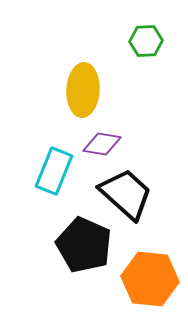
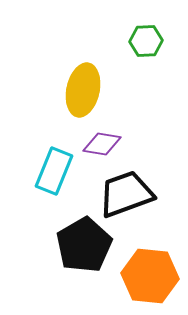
yellow ellipse: rotated 9 degrees clockwise
black trapezoid: rotated 62 degrees counterclockwise
black pentagon: rotated 18 degrees clockwise
orange hexagon: moved 3 px up
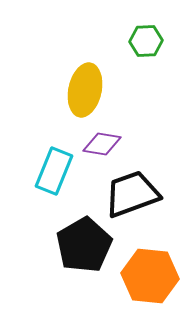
yellow ellipse: moved 2 px right
black trapezoid: moved 6 px right
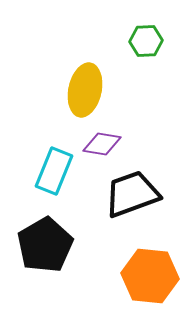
black pentagon: moved 39 px left
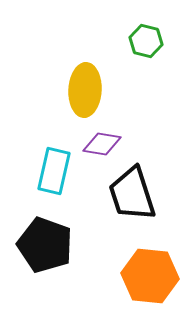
green hexagon: rotated 16 degrees clockwise
yellow ellipse: rotated 9 degrees counterclockwise
cyan rectangle: rotated 9 degrees counterclockwise
black trapezoid: rotated 88 degrees counterclockwise
black pentagon: rotated 22 degrees counterclockwise
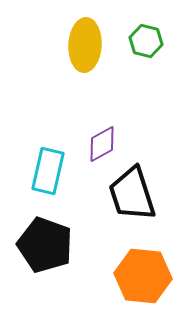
yellow ellipse: moved 45 px up
purple diamond: rotated 39 degrees counterclockwise
cyan rectangle: moved 6 px left
orange hexagon: moved 7 px left
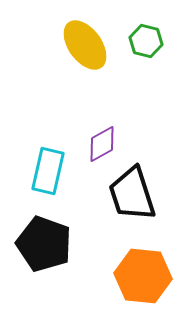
yellow ellipse: rotated 39 degrees counterclockwise
black pentagon: moved 1 px left, 1 px up
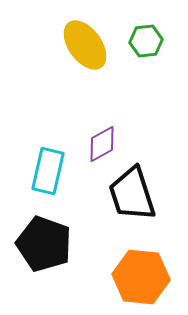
green hexagon: rotated 20 degrees counterclockwise
orange hexagon: moved 2 px left, 1 px down
